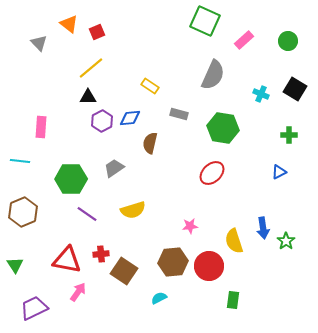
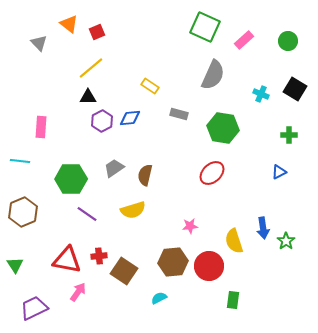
green square at (205, 21): moved 6 px down
brown semicircle at (150, 143): moved 5 px left, 32 px down
red cross at (101, 254): moved 2 px left, 2 px down
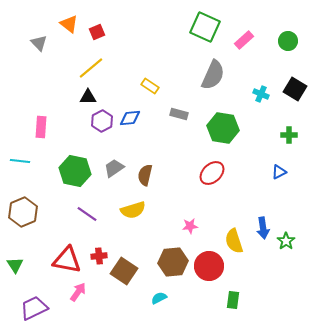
green hexagon at (71, 179): moved 4 px right, 8 px up; rotated 12 degrees clockwise
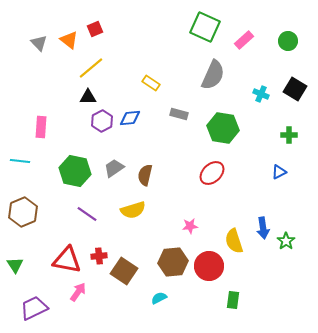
orange triangle at (69, 24): moved 16 px down
red square at (97, 32): moved 2 px left, 3 px up
yellow rectangle at (150, 86): moved 1 px right, 3 px up
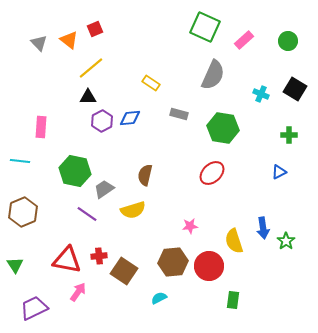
gray trapezoid at (114, 168): moved 10 px left, 21 px down
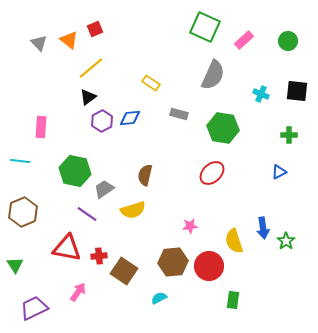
black square at (295, 89): moved 2 px right, 2 px down; rotated 25 degrees counterclockwise
black triangle at (88, 97): rotated 36 degrees counterclockwise
red triangle at (67, 260): moved 12 px up
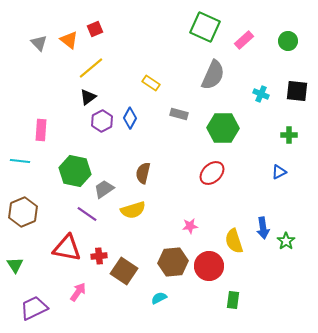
blue diamond at (130, 118): rotated 55 degrees counterclockwise
pink rectangle at (41, 127): moved 3 px down
green hexagon at (223, 128): rotated 8 degrees counterclockwise
brown semicircle at (145, 175): moved 2 px left, 2 px up
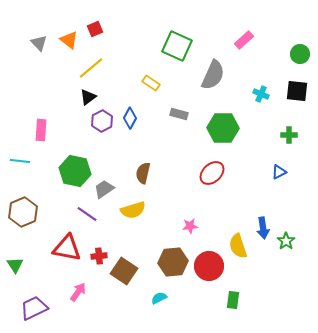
green square at (205, 27): moved 28 px left, 19 px down
green circle at (288, 41): moved 12 px right, 13 px down
yellow semicircle at (234, 241): moved 4 px right, 5 px down
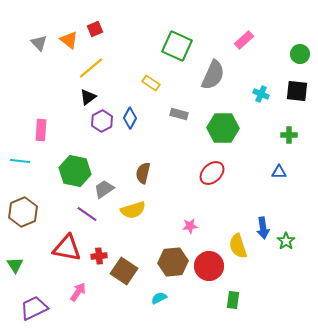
blue triangle at (279, 172): rotated 28 degrees clockwise
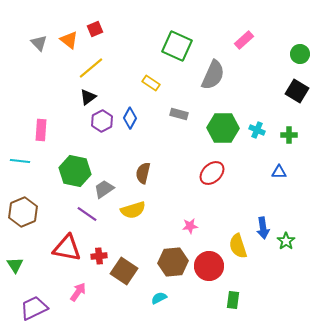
black square at (297, 91): rotated 25 degrees clockwise
cyan cross at (261, 94): moved 4 px left, 36 px down
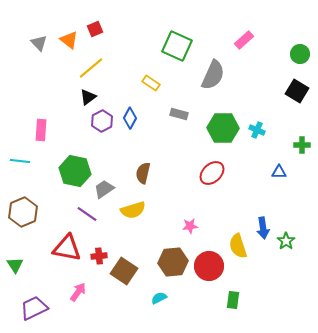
green cross at (289, 135): moved 13 px right, 10 px down
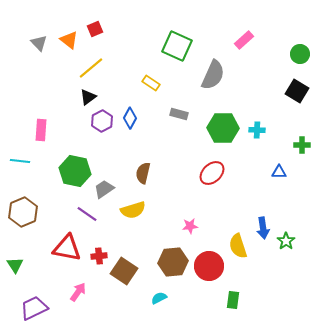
cyan cross at (257, 130): rotated 21 degrees counterclockwise
